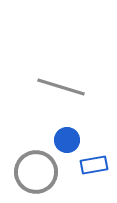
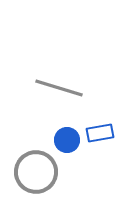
gray line: moved 2 px left, 1 px down
blue rectangle: moved 6 px right, 32 px up
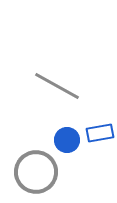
gray line: moved 2 px left, 2 px up; rotated 12 degrees clockwise
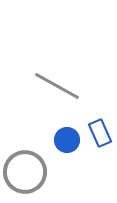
blue rectangle: rotated 76 degrees clockwise
gray circle: moved 11 px left
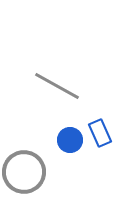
blue circle: moved 3 px right
gray circle: moved 1 px left
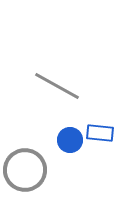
blue rectangle: rotated 60 degrees counterclockwise
gray circle: moved 1 px right, 2 px up
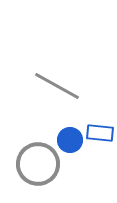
gray circle: moved 13 px right, 6 px up
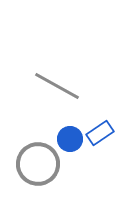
blue rectangle: rotated 40 degrees counterclockwise
blue circle: moved 1 px up
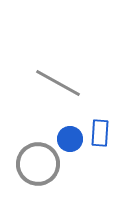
gray line: moved 1 px right, 3 px up
blue rectangle: rotated 52 degrees counterclockwise
